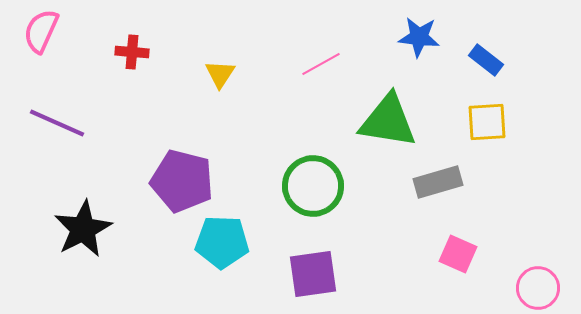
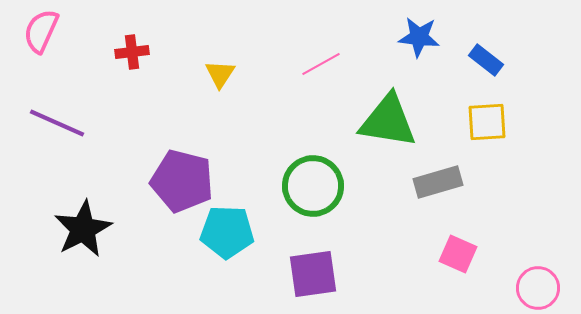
red cross: rotated 12 degrees counterclockwise
cyan pentagon: moved 5 px right, 10 px up
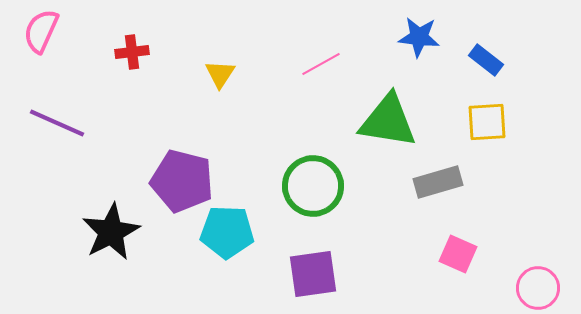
black star: moved 28 px right, 3 px down
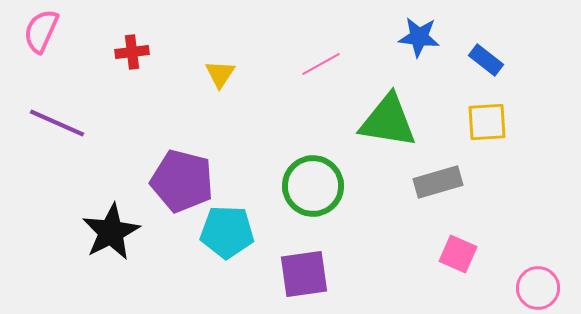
purple square: moved 9 px left
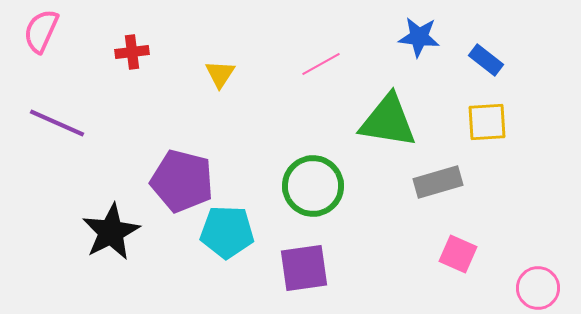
purple square: moved 6 px up
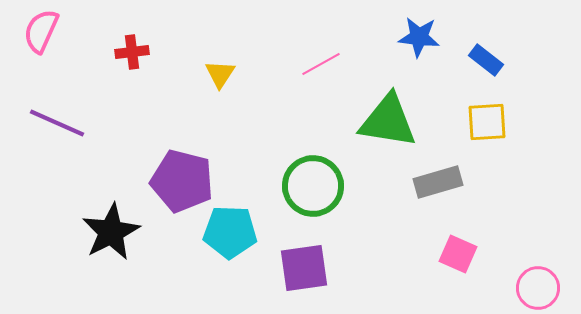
cyan pentagon: moved 3 px right
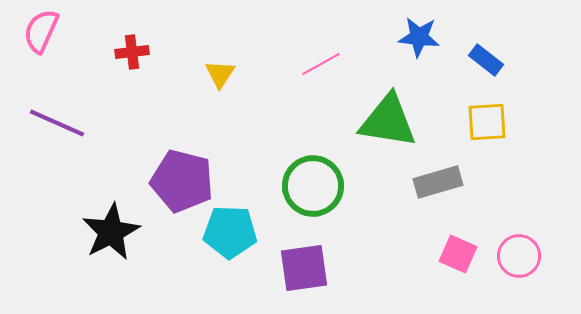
pink circle: moved 19 px left, 32 px up
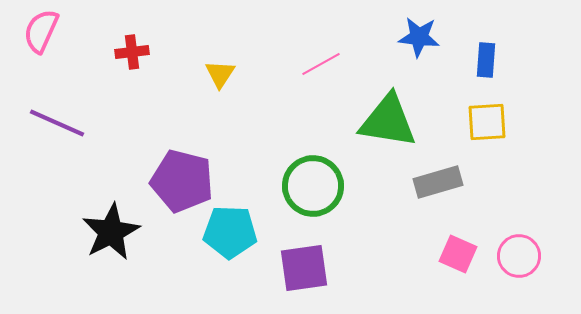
blue rectangle: rotated 56 degrees clockwise
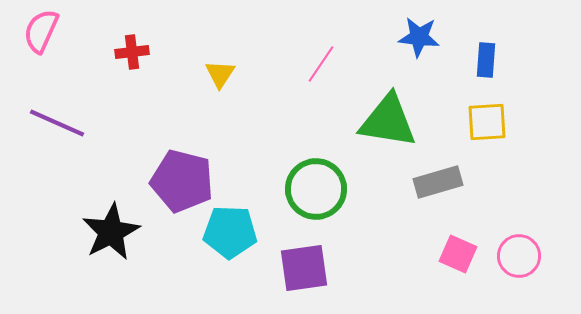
pink line: rotated 27 degrees counterclockwise
green circle: moved 3 px right, 3 px down
